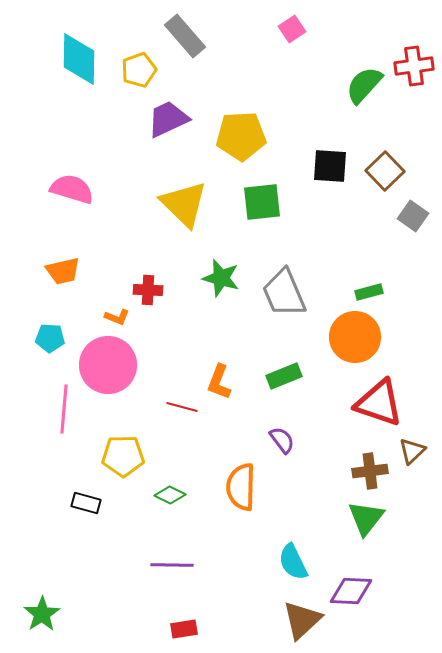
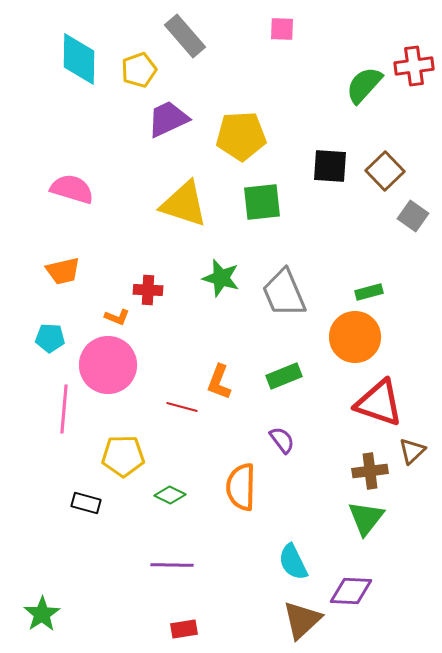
pink square at (292, 29): moved 10 px left; rotated 36 degrees clockwise
yellow triangle at (184, 204): rotated 26 degrees counterclockwise
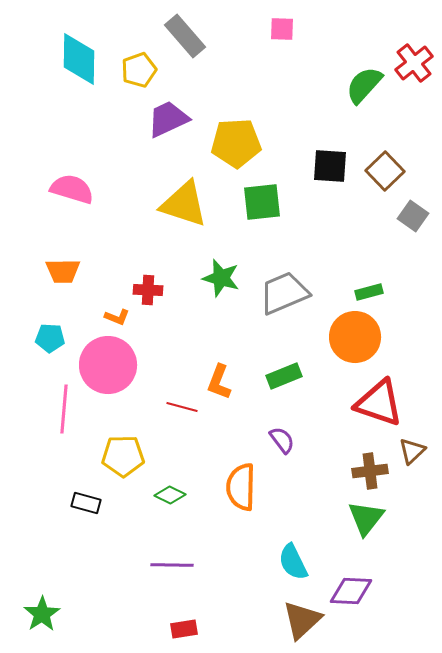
red cross at (414, 66): moved 3 px up; rotated 30 degrees counterclockwise
yellow pentagon at (241, 136): moved 5 px left, 7 px down
orange trapezoid at (63, 271): rotated 12 degrees clockwise
gray trapezoid at (284, 293): rotated 90 degrees clockwise
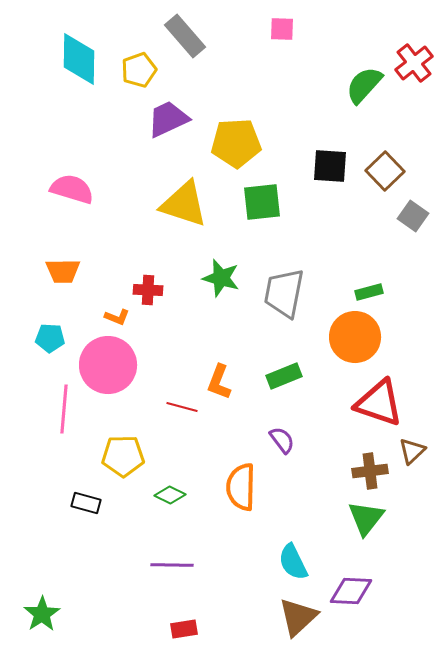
gray trapezoid at (284, 293): rotated 56 degrees counterclockwise
brown triangle at (302, 620): moved 4 px left, 3 px up
